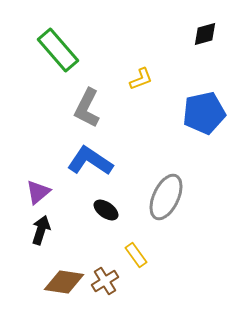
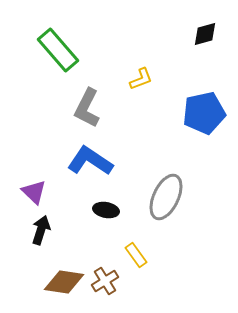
purple triangle: moved 4 px left; rotated 36 degrees counterclockwise
black ellipse: rotated 25 degrees counterclockwise
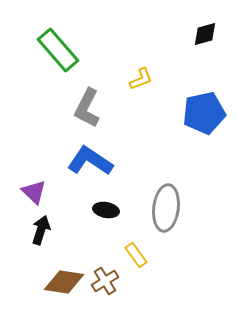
gray ellipse: moved 11 px down; rotated 18 degrees counterclockwise
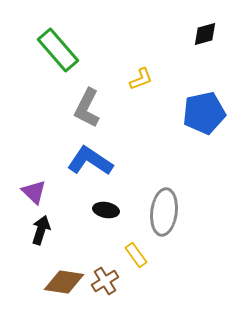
gray ellipse: moved 2 px left, 4 px down
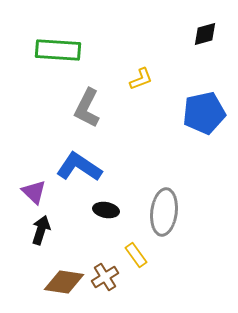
green rectangle: rotated 45 degrees counterclockwise
blue L-shape: moved 11 px left, 6 px down
brown cross: moved 4 px up
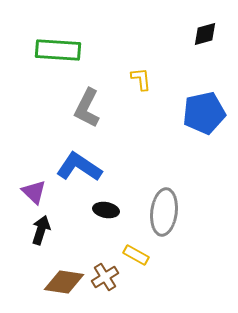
yellow L-shape: rotated 75 degrees counterclockwise
yellow rectangle: rotated 25 degrees counterclockwise
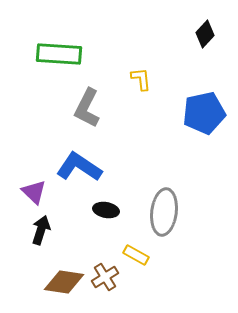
black diamond: rotated 32 degrees counterclockwise
green rectangle: moved 1 px right, 4 px down
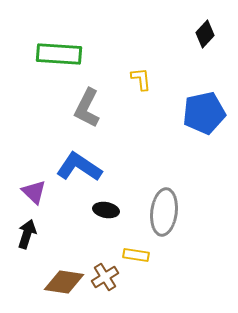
black arrow: moved 14 px left, 4 px down
yellow rectangle: rotated 20 degrees counterclockwise
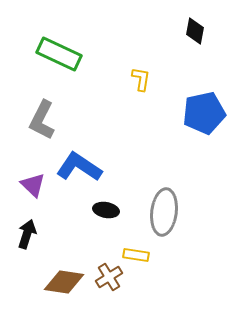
black diamond: moved 10 px left, 3 px up; rotated 32 degrees counterclockwise
green rectangle: rotated 21 degrees clockwise
yellow L-shape: rotated 15 degrees clockwise
gray L-shape: moved 45 px left, 12 px down
purple triangle: moved 1 px left, 7 px up
brown cross: moved 4 px right
